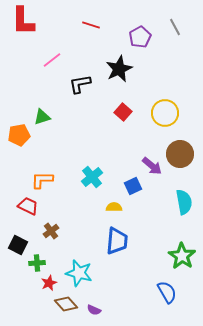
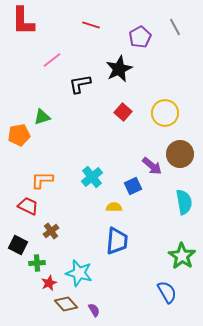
purple semicircle: rotated 144 degrees counterclockwise
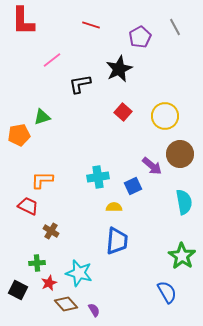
yellow circle: moved 3 px down
cyan cross: moved 6 px right; rotated 30 degrees clockwise
brown cross: rotated 21 degrees counterclockwise
black square: moved 45 px down
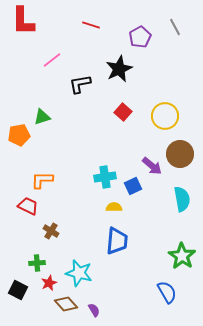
cyan cross: moved 7 px right
cyan semicircle: moved 2 px left, 3 px up
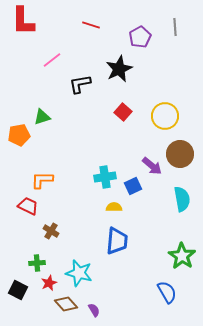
gray line: rotated 24 degrees clockwise
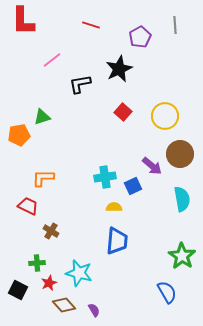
gray line: moved 2 px up
orange L-shape: moved 1 px right, 2 px up
brown diamond: moved 2 px left, 1 px down
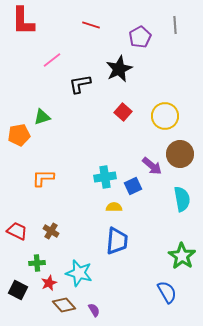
red trapezoid: moved 11 px left, 25 px down
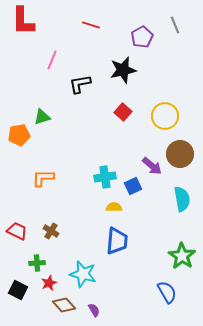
gray line: rotated 18 degrees counterclockwise
purple pentagon: moved 2 px right
pink line: rotated 30 degrees counterclockwise
black star: moved 4 px right, 1 px down; rotated 12 degrees clockwise
cyan star: moved 4 px right, 1 px down
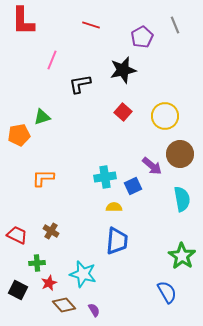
red trapezoid: moved 4 px down
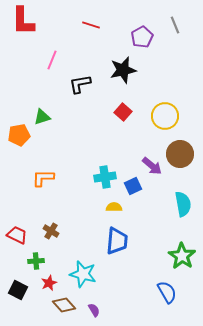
cyan semicircle: moved 1 px right, 5 px down
green cross: moved 1 px left, 2 px up
